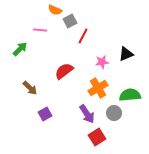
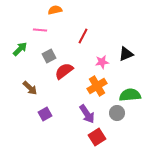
orange semicircle: rotated 144 degrees clockwise
gray square: moved 21 px left, 35 px down
orange cross: moved 1 px left, 2 px up
gray circle: moved 3 px right
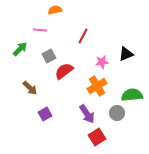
green semicircle: moved 2 px right
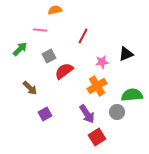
gray circle: moved 1 px up
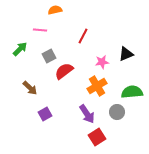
green semicircle: moved 3 px up
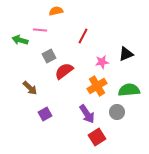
orange semicircle: moved 1 px right, 1 px down
green arrow: moved 9 px up; rotated 119 degrees counterclockwise
green semicircle: moved 3 px left, 2 px up
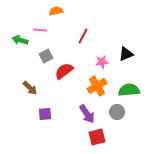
gray square: moved 3 px left
purple square: rotated 24 degrees clockwise
red square: rotated 18 degrees clockwise
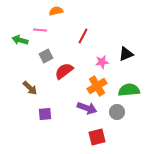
purple arrow: moved 6 px up; rotated 36 degrees counterclockwise
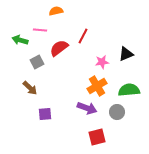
gray square: moved 9 px left, 6 px down
red semicircle: moved 5 px left, 23 px up
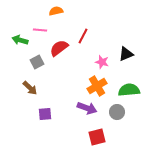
pink star: rotated 24 degrees clockwise
